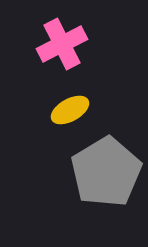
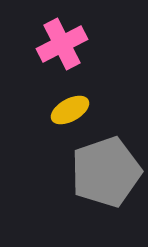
gray pentagon: rotated 12 degrees clockwise
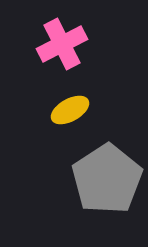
gray pentagon: moved 1 px right, 7 px down; rotated 14 degrees counterclockwise
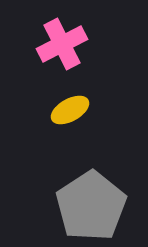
gray pentagon: moved 16 px left, 27 px down
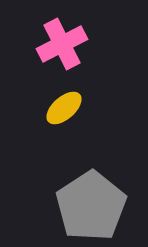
yellow ellipse: moved 6 px left, 2 px up; rotated 12 degrees counterclockwise
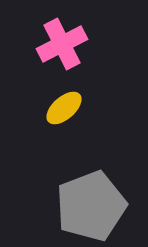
gray pentagon: rotated 12 degrees clockwise
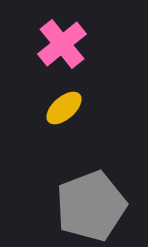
pink cross: rotated 12 degrees counterclockwise
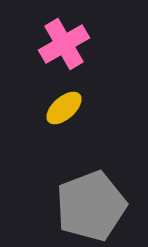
pink cross: moved 2 px right; rotated 9 degrees clockwise
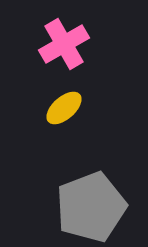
gray pentagon: moved 1 px down
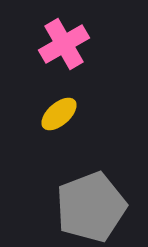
yellow ellipse: moved 5 px left, 6 px down
